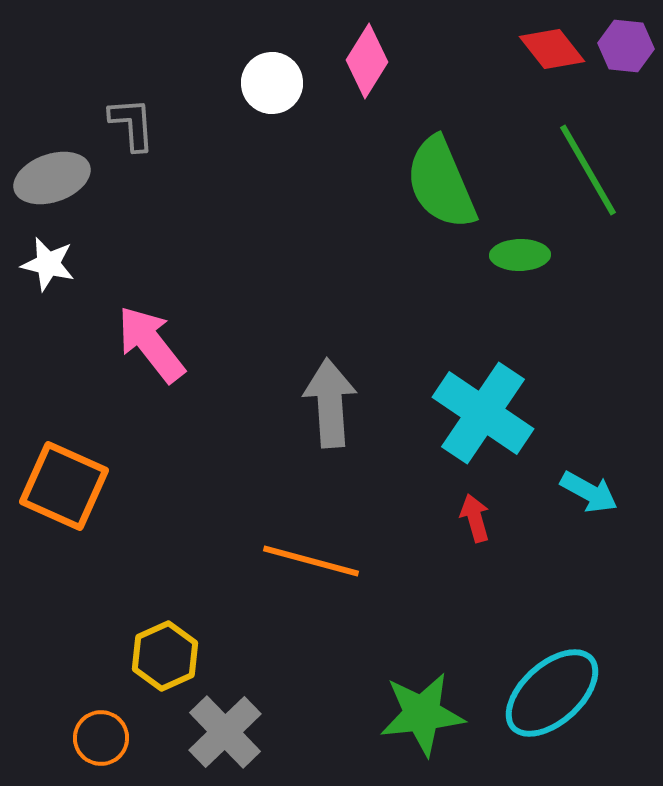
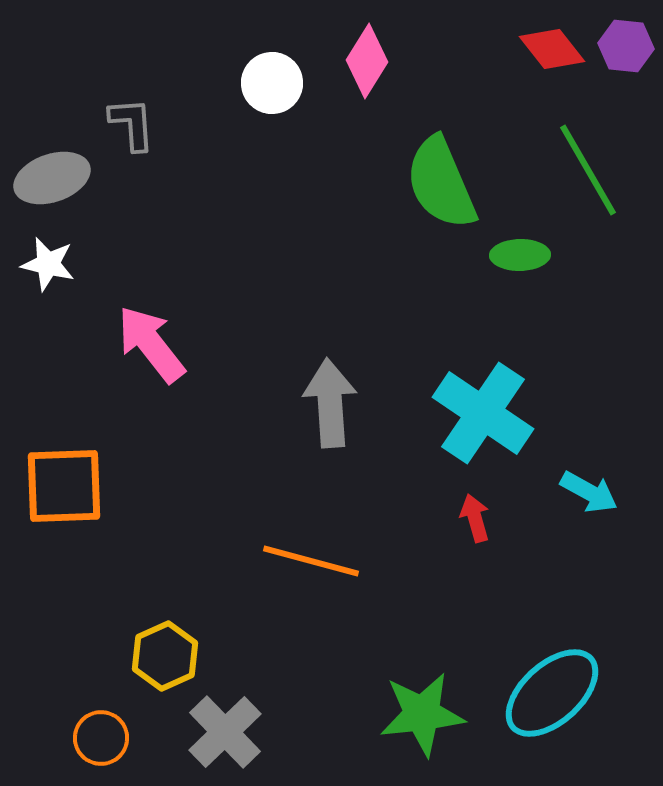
orange square: rotated 26 degrees counterclockwise
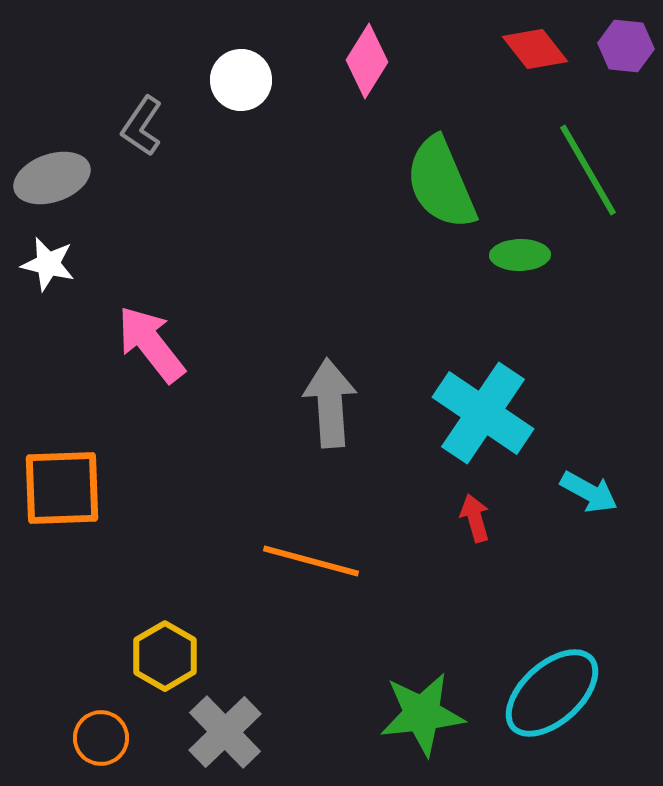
red diamond: moved 17 px left
white circle: moved 31 px left, 3 px up
gray L-shape: moved 10 px right, 2 px down; rotated 142 degrees counterclockwise
orange square: moved 2 px left, 2 px down
yellow hexagon: rotated 6 degrees counterclockwise
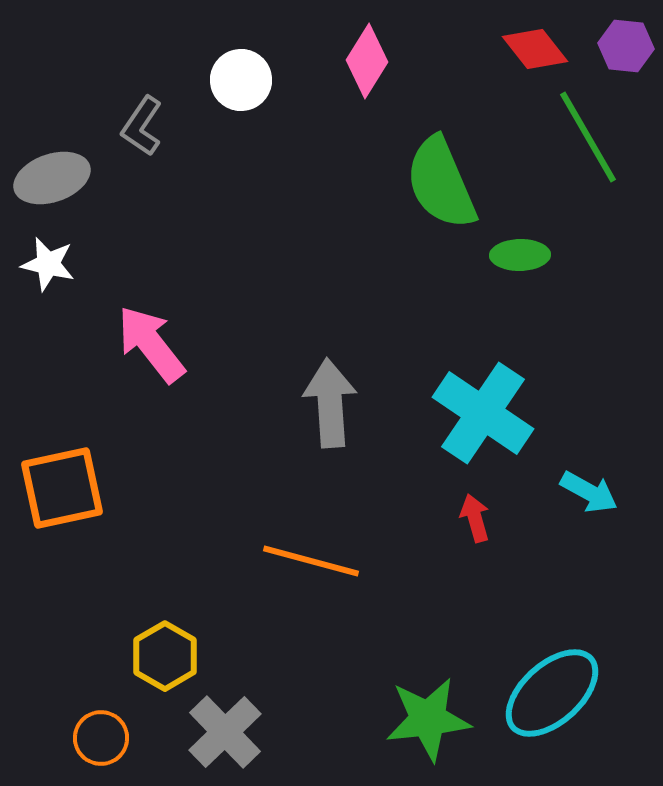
green line: moved 33 px up
orange square: rotated 10 degrees counterclockwise
green star: moved 6 px right, 5 px down
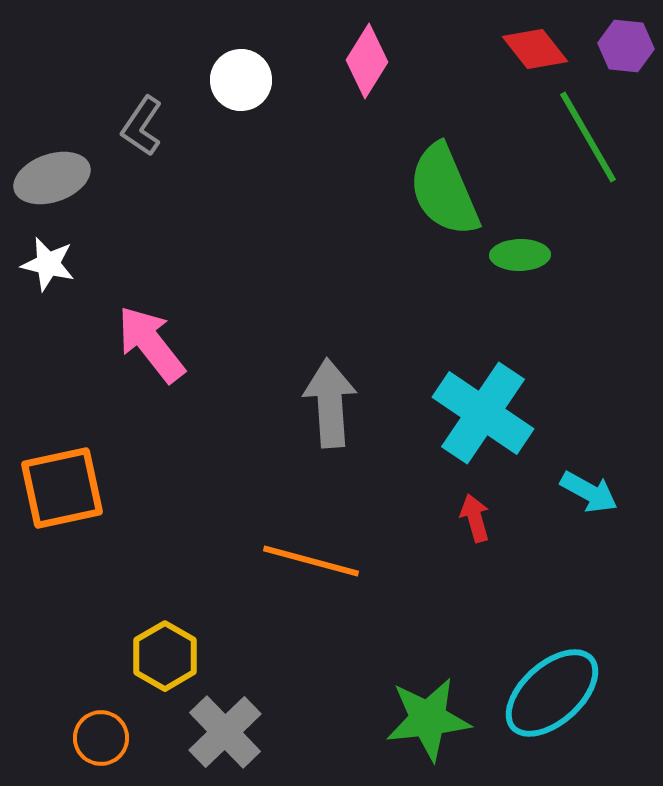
green semicircle: moved 3 px right, 7 px down
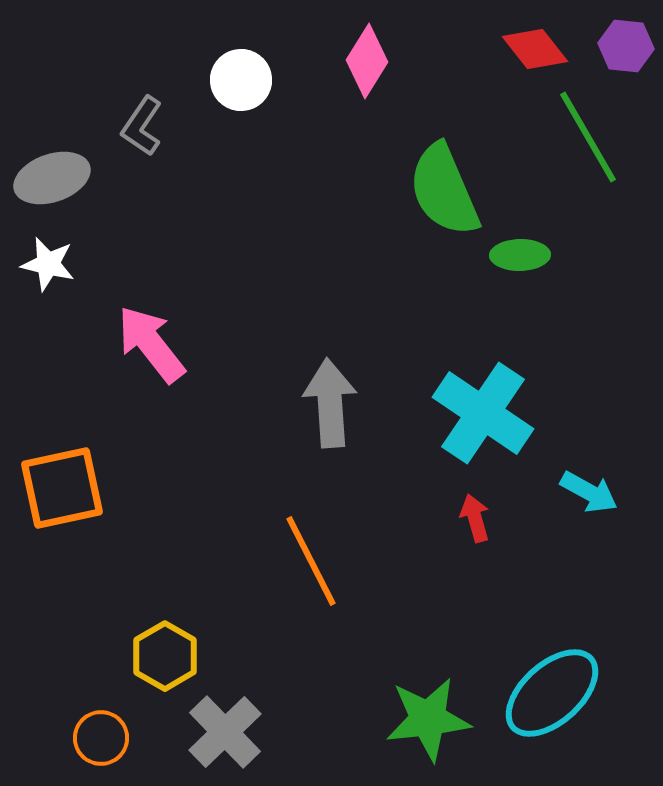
orange line: rotated 48 degrees clockwise
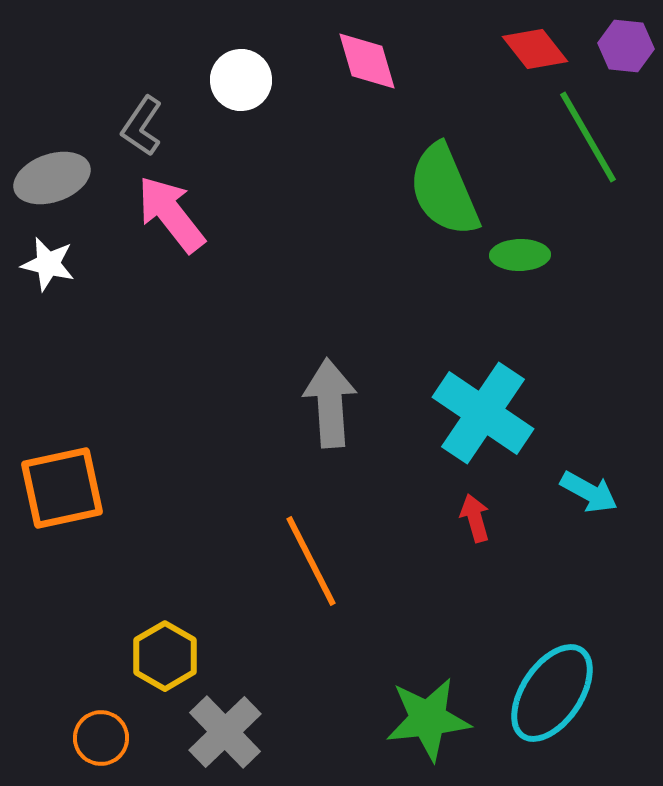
pink diamond: rotated 48 degrees counterclockwise
pink arrow: moved 20 px right, 130 px up
cyan ellipse: rotated 14 degrees counterclockwise
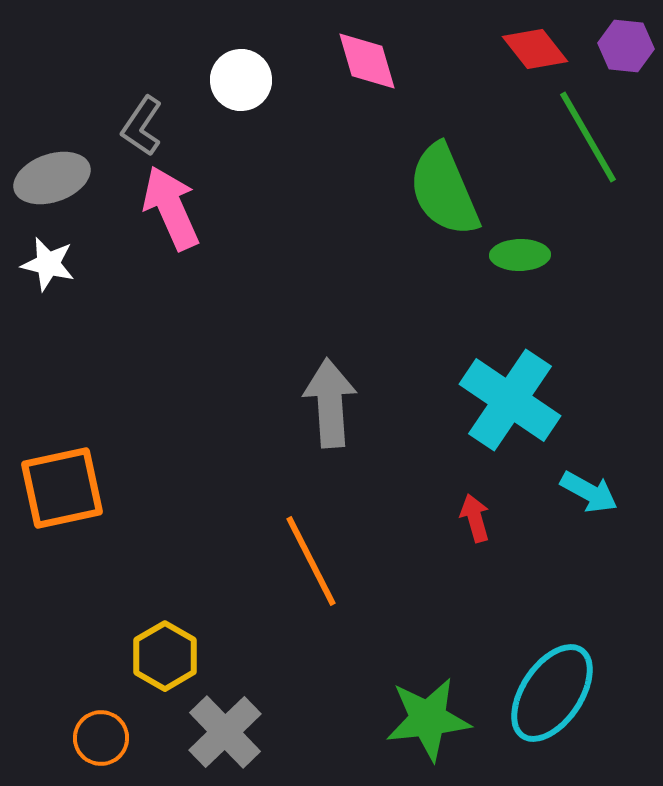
pink arrow: moved 6 px up; rotated 14 degrees clockwise
cyan cross: moved 27 px right, 13 px up
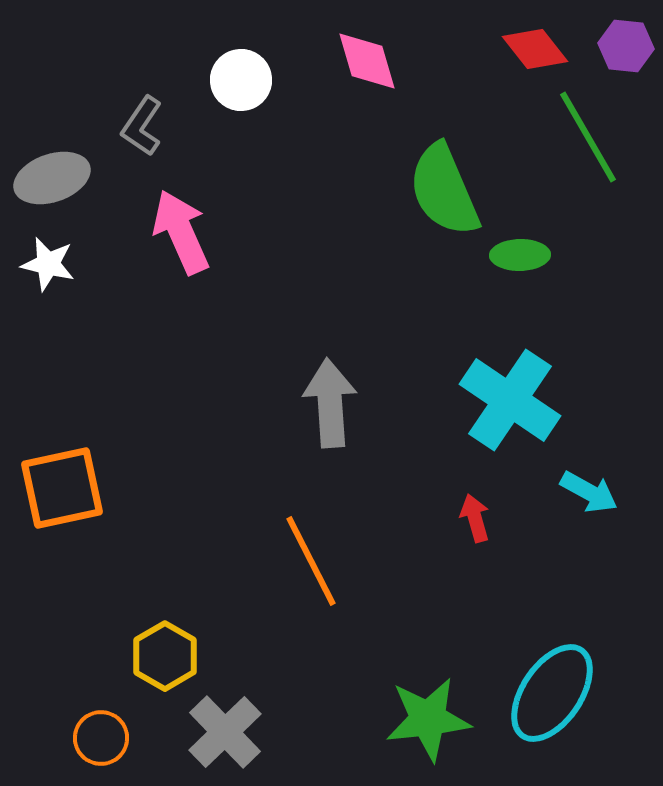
pink arrow: moved 10 px right, 24 px down
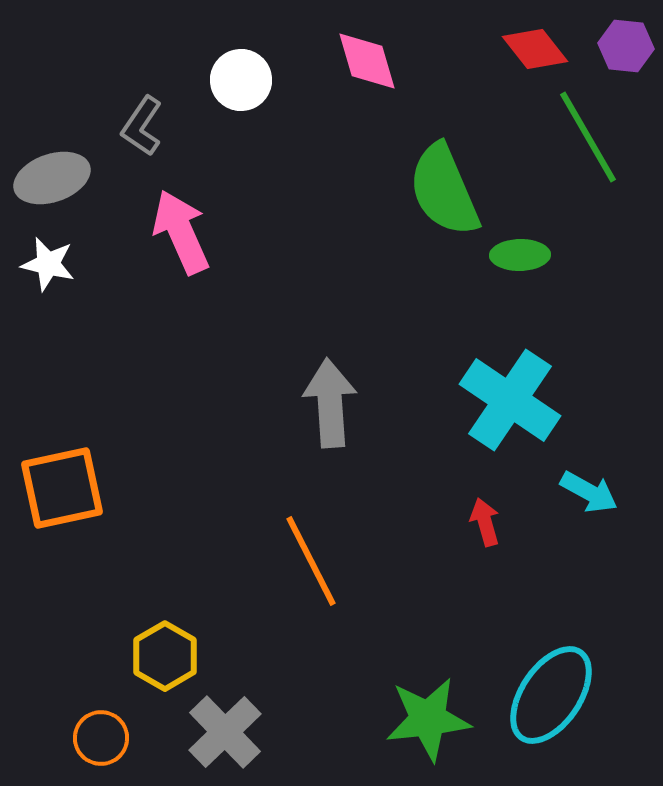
red arrow: moved 10 px right, 4 px down
cyan ellipse: moved 1 px left, 2 px down
